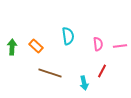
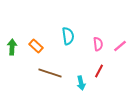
pink line: rotated 32 degrees counterclockwise
red line: moved 3 px left
cyan arrow: moved 3 px left
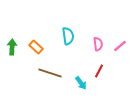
orange rectangle: moved 1 px down
cyan arrow: rotated 24 degrees counterclockwise
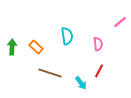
cyan semicircle: moved 1 px left
pink line: moved 24 px up
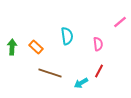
cyan arrow: rotated 96 degrees clockwise
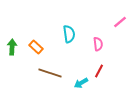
cyan semicircle: moved 2 px right, 2 px up
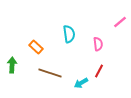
green arrow: moved 18 px down
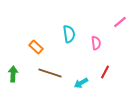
pink semicircle: moved 2 px left, 1 px up
green arrow: moved 1 px right, 9 px down
red line: moved 6 px right, 1 px down
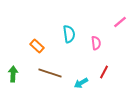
orange rectangle: moved 1 px right, 1 px up
red line: moved 1 px left
